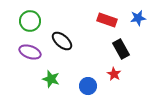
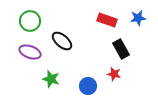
red star: rotated 16 degrees counterclockwise
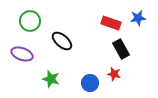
red rectangle: moved 4 px right, 3 px down
purple ellipse: moved 8 px left, 2 px down
blue circle: moved 2 px right, 3 px up
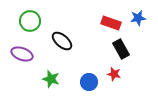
blue circle: moved 1 px left, 1 px up
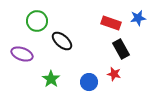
green circle: moved 7 px right
green star: rotated 18 degrees clockwise
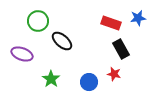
green circle: moved 1 px right
